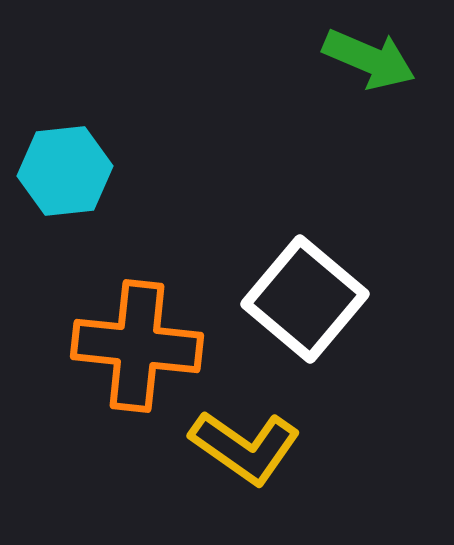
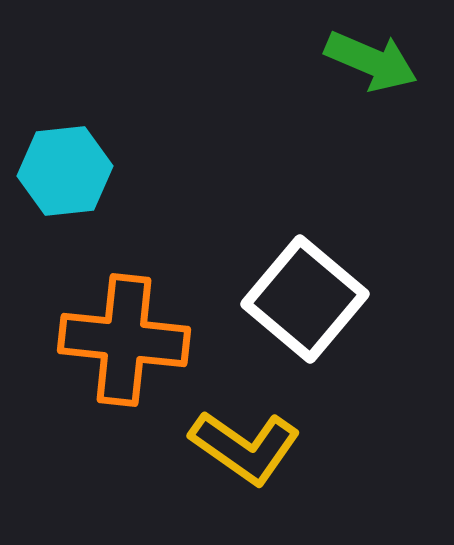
green arrow: moved 2 px right, 2 px down
orange cross: moved 13 px left, 6 px up
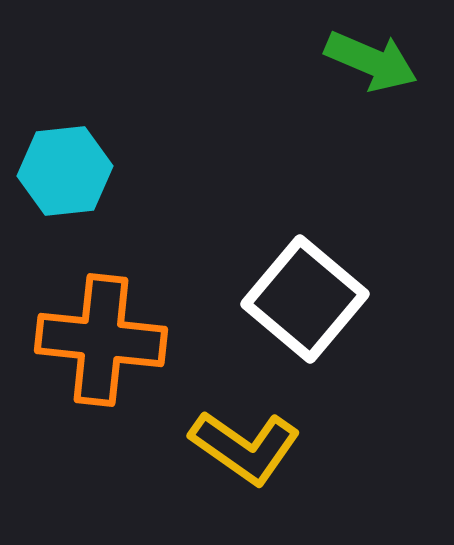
orange cross: moved 23 px left
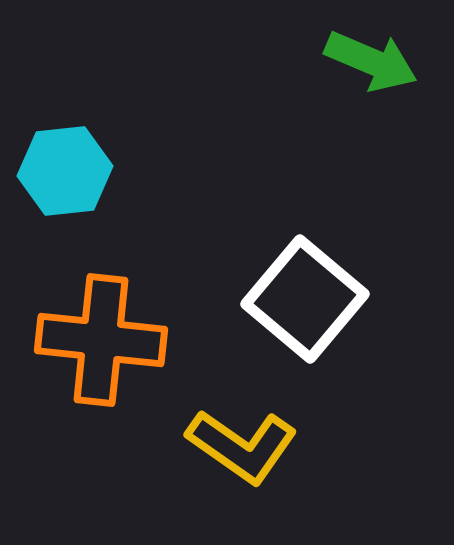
yellow L-shape: moved 3 px left, 1 px up
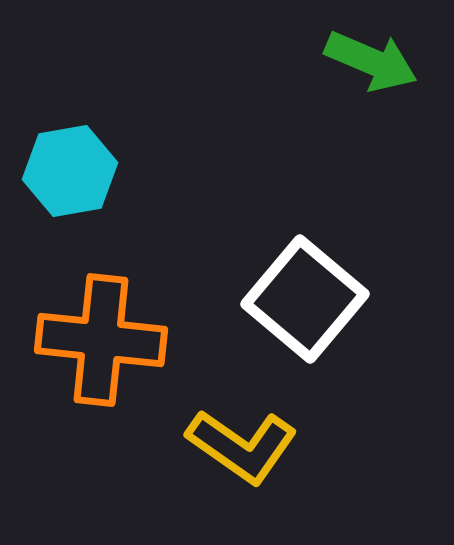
cyan hexagon: moved 5 px right; rotated 4 degrees counterclockwise
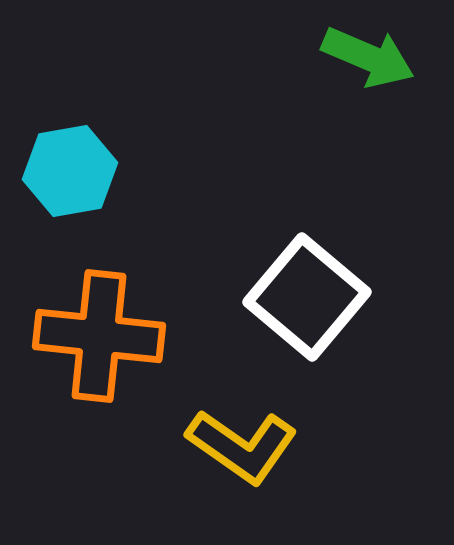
green arrow: moved 3 px left, 4 px up
white square: moved 2 px right, 2 px up
orange cross: moved 2 px left, 4 px up
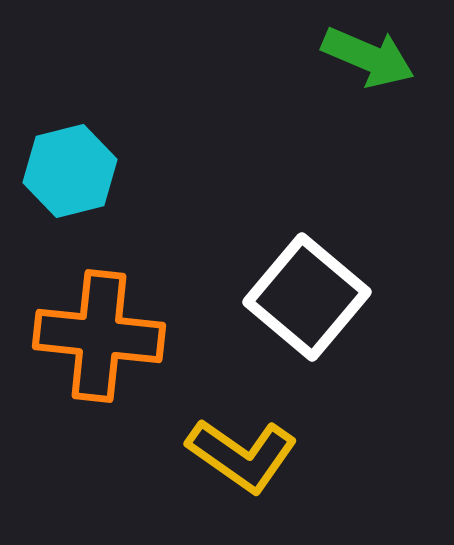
cyan hexagon: rotated 4 degrees counterclockwise
yellow L-shape: moved 9 px down
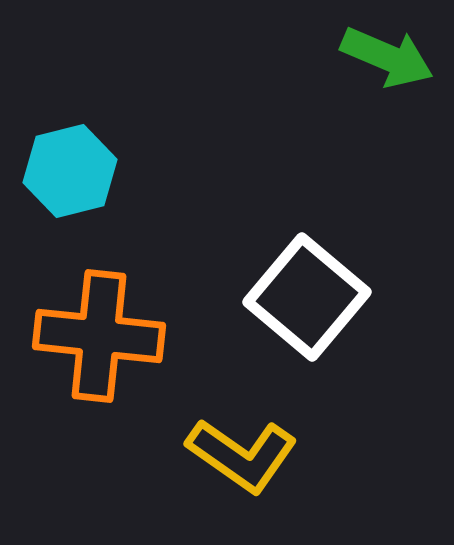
green arrow: moved 19 px right
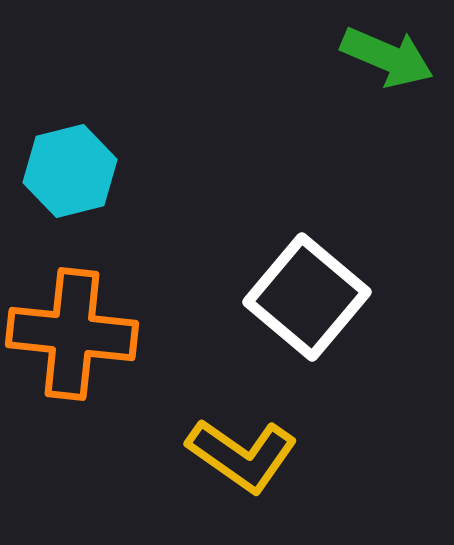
orange cross: moved 27 px left, 2 px up
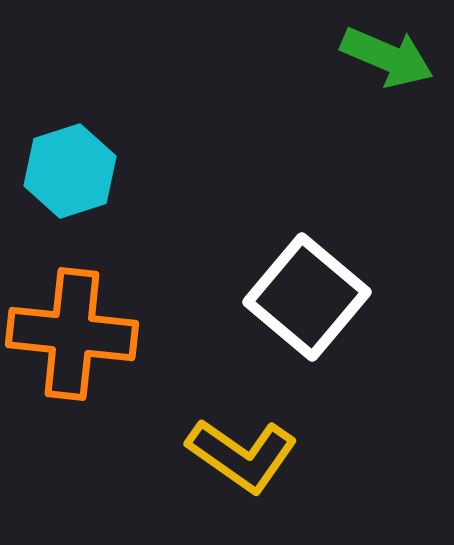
cyan hexagon: rotated 4 degrees counterclockwise
